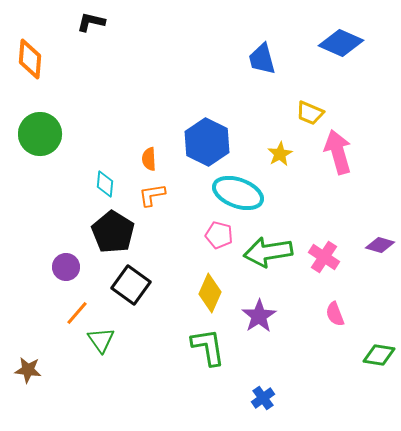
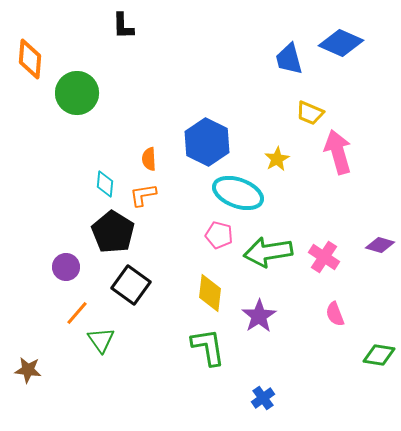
black L-shape: moved 32 px right, 4 px down; rotated 104 degrees counterclockwise
blue trapezoid: moved 27 px right
green circle: moved 37 px right, 41 px up
yellow star: moved 3 px left, 5 px down
orange L-shape: moved 9 px left
yellow diamond: rotated 18 degrees counterclockwise
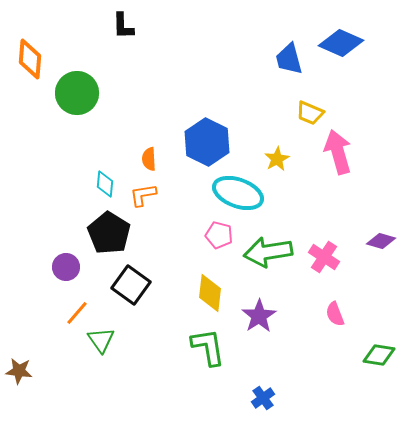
black pentagon: moved 4 px left, 1 px down
purple diamond: moved 1 px right, 4 px up
brown star: moved 9 px left, 1 px down
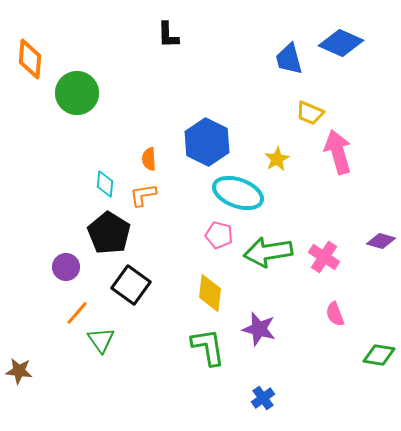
black L-shape: moved 45 px right, 9 px down
purple star: moved 13 px down; rotated 24 degrees counterclockwise
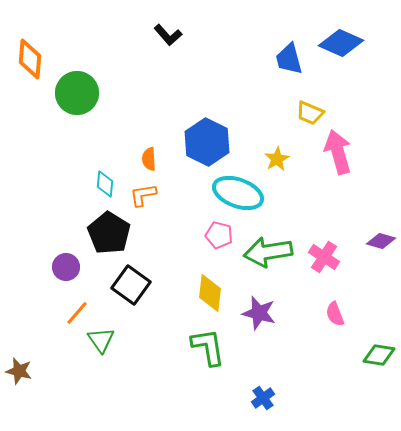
black L-shape: rotated 40 degrees counterclockwise
purple star: moved 16 px up
brown star: rotated 8 degrees clockwise
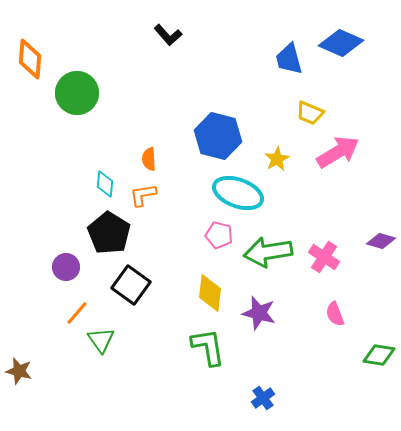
blue hexagon: moved 11 px right, 6 px up; rotated 12 degrees counterclockwise
pink arrow: rotated 75 degrees clockwise
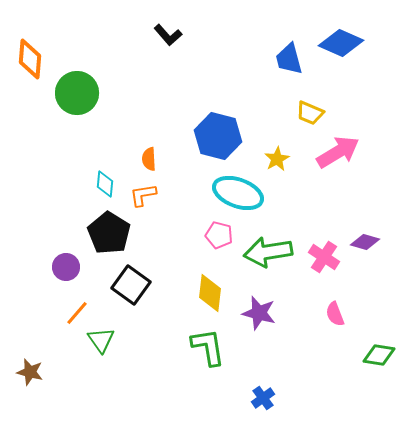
purple diamond: moved 16 px left, 1 px down
brown star: moved 11 px right, 1 px down
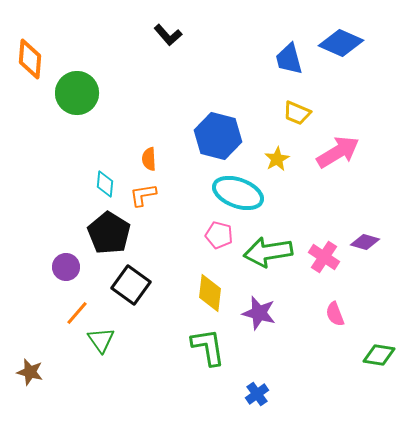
yellow trapezoid: moved 13 px left
blue cross: moved 6 px left, 4 px up
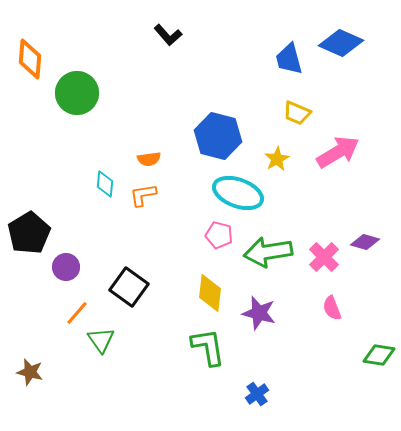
orange semicircle: rotated 95 degrees counterclockwise
black pentagon: moved 80 px left; rotated 9 degrees clockwise
pink cross: rotated 12 degrees clockwise
black square: moved 2 px left, 2 px down
pink semicircle: moved 3 px left, 6 px up
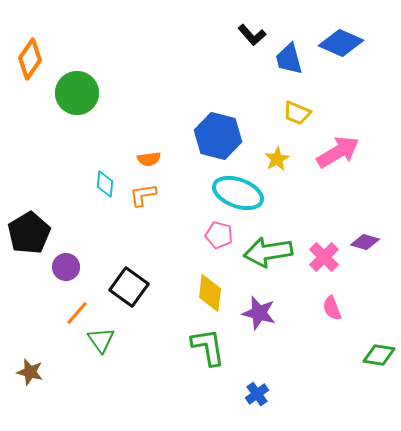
black L-shape: moved 84 px right
orange diamond: rotated 30 degrees clockwise
